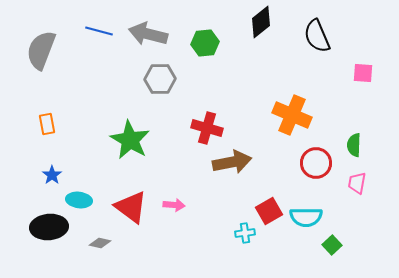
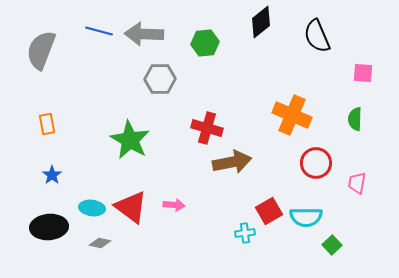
gray arrow: moved 4 px left; rotated 12 degrees counterclockwise
green semicircle: moved 1 px right, 26 px up
cyan ellipse: moved 13 px right, 8 px down
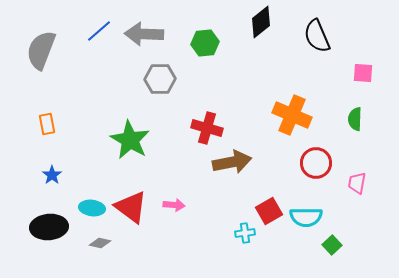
blue line: rotated 56 degrees counterclockwise
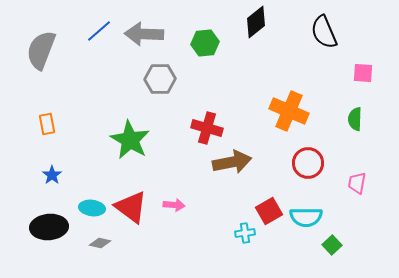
black diamond: moved 5 px left
black semicircle: moved 7 px right, 4 px up
orange cross: moved 3 px left, 4 px up
red circle: moved 8 px left
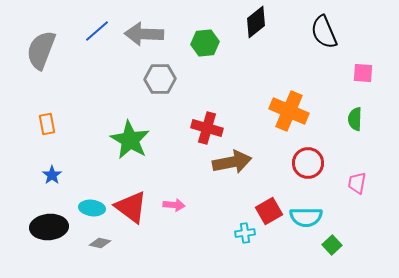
blue line: moved 2 px left
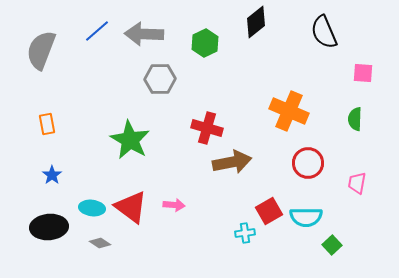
green hexagon: rotated 20 degrees counterclockwise
gray diamond: rotated 20 degrees clockwise
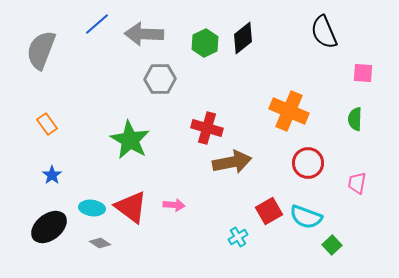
black diamond: moved 13 px left, 16 px down
blue line: moved 7 px up
orange rectangle: rotated 25 degrees counterclockwise
cyan semicircle: rotated 20 degrees clockwise
black ellipse: rotated 33 degrees counterclockwise
cyan cross: moved 7 px left, 4 px down; rotated 24 degrees counterclockwise
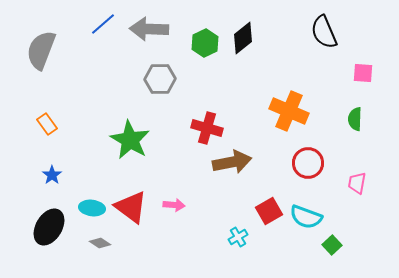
blue line: moved 6 px right
gray arrow: moved 5 px right, 5 px up
black ellipse: rotated 21 degrees counterclockwise
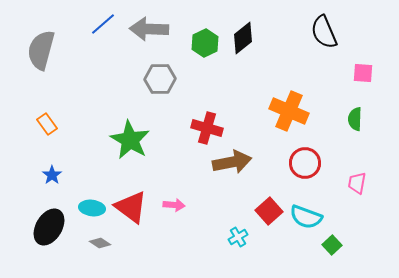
gray semicircle: rotated 6 degrees counterclockwise
red circle: moved 3 px left
red square: rotated 12 degrees counterclockwise
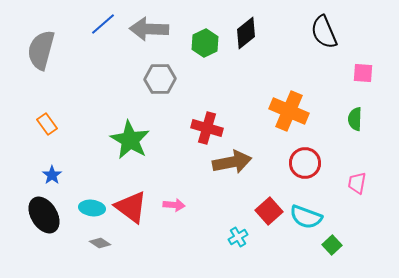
black diamond: moved 3 px right, 5 px up
black ellipse: moved 5 px left, 12 px up; rotated 63 degrees counterclockwise
